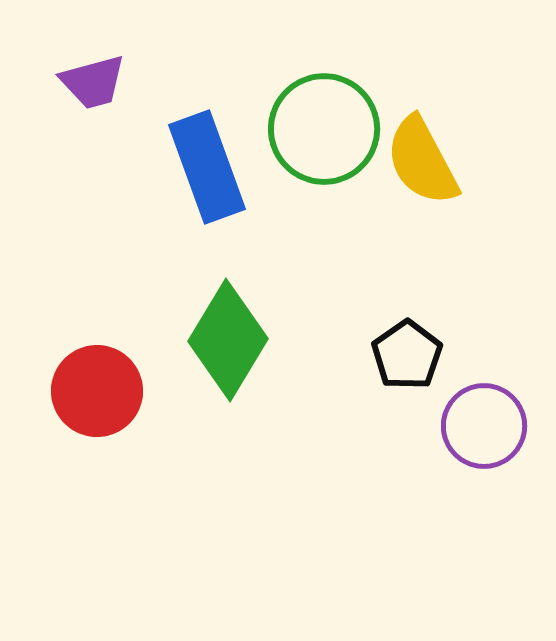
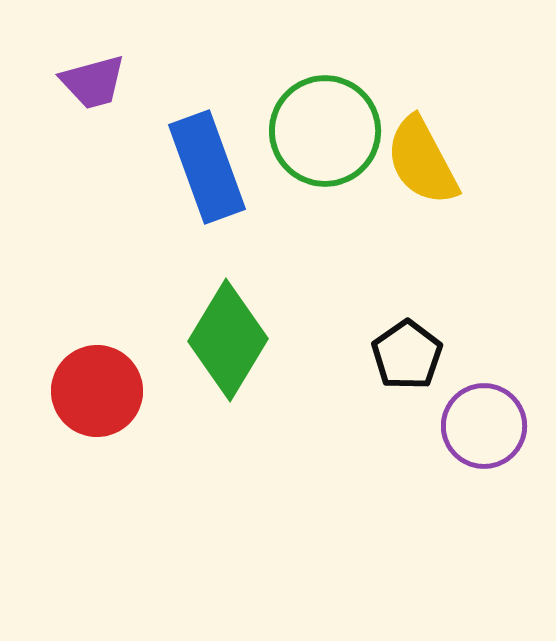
green circle: moved 1 px right, 2 px down
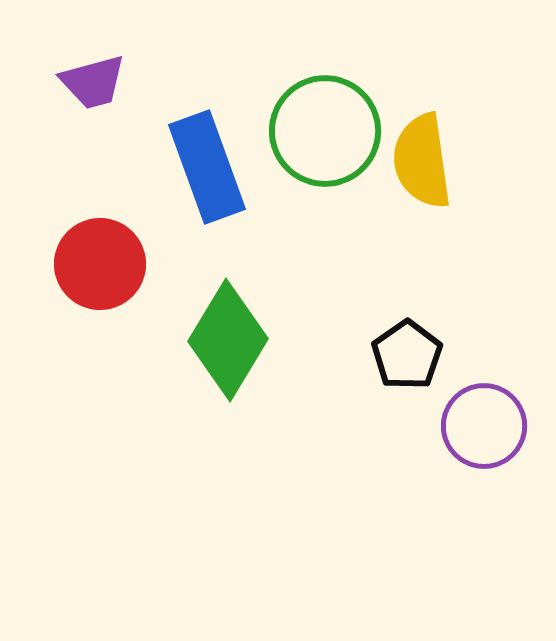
yellow semicircle: rotated 20 degrees clockwise
red circle: moved 3 px right, 127 px up
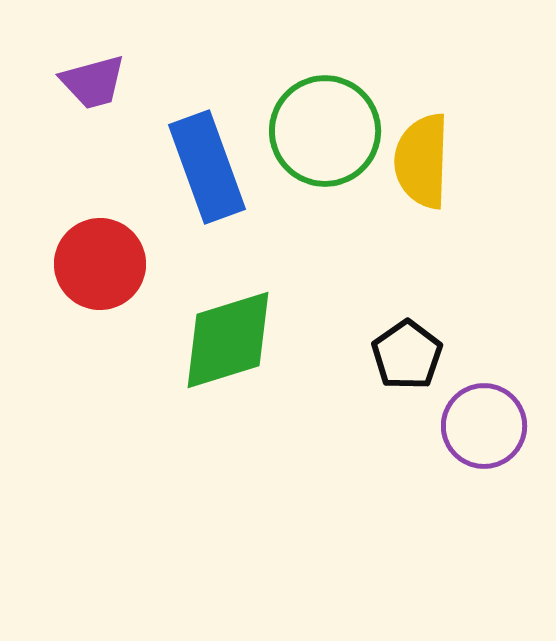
yellow semicircle: rotated 10 degrees clockwise
green diamond: rotated 42 degrees clockwise
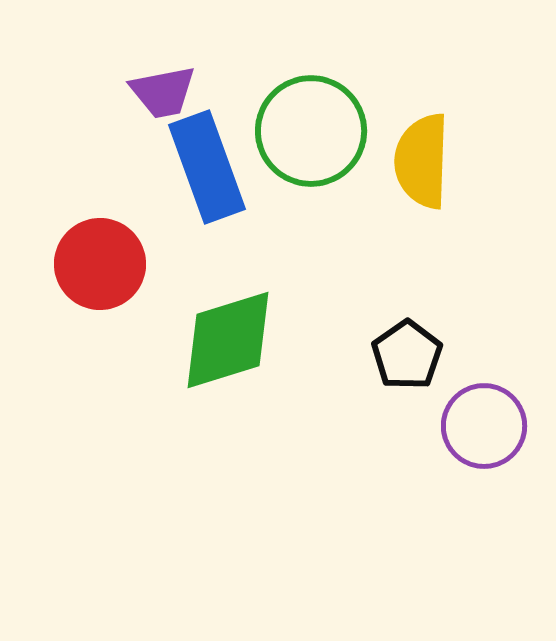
purple trapezoid: moved 70 px right, 10 px down; rotated 4 degrees clockwise
green circle: moved 14 px left
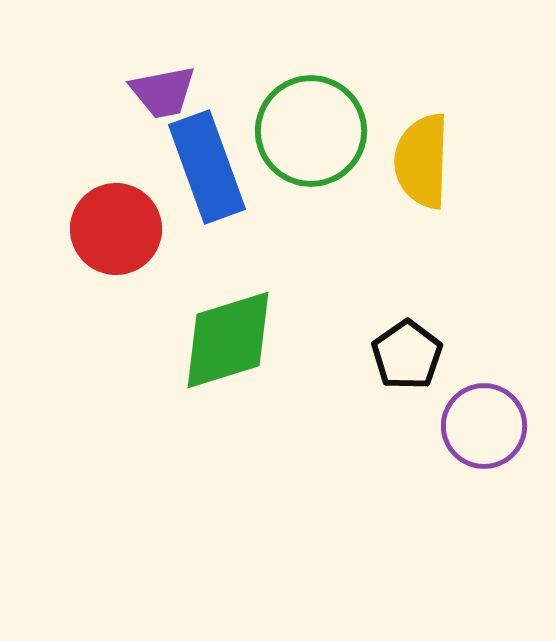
red circle: moved 16 px right, 35 px up
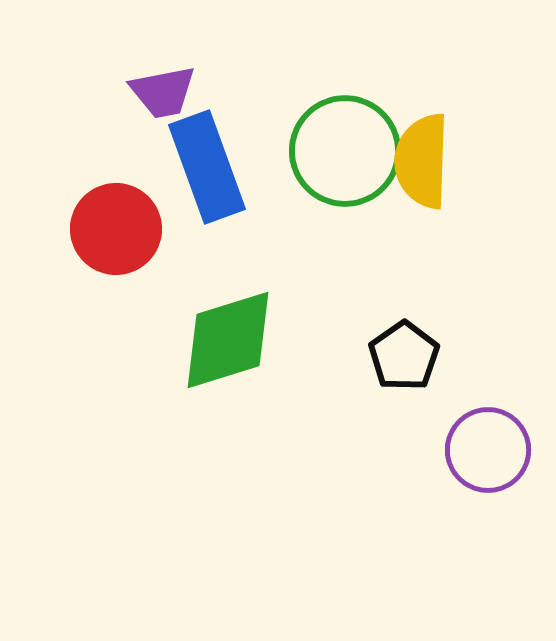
green circle: moved 34 px right, 20 px down
black pentagon: moved 3 px left, 1 px down
purple circle: moved 4 px right, 24 px down
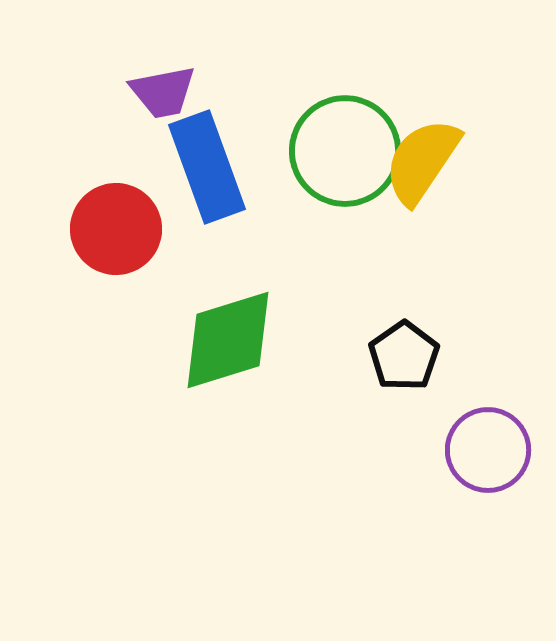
yellow semicircle: rotated 32 degrees clockwise
